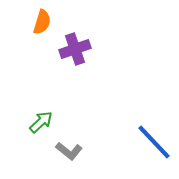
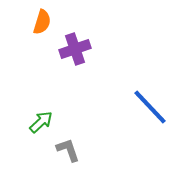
blue line: moved 4 px left, 35 px up
gray L-shape: moved 1 px left, 1 px up; rotated 148 degrees counterclockwise
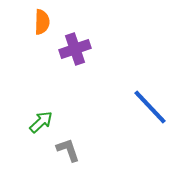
orange semicircle: rotated 15 degrees counterclockwise
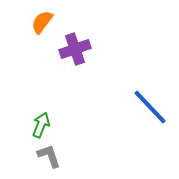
orange semicircle: rotated 145 degrees counterclockwise
green arrow: moved 3 px down; rotated 25 degrees counterclockwise
gray L-shape: moved 19 px left, 6 px down
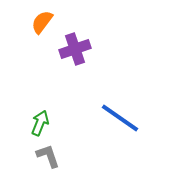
blue line: moved 30 px left, 11 px down; rotated 12 degrees counterclockwise
green arrow: moved 1 px left, 2 px up
gray L-shape: moved 1 px left
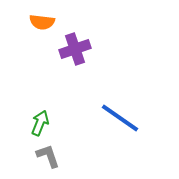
orange semicircle: rotated 120 degrees counterclockwise
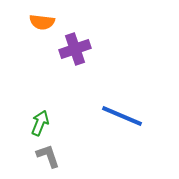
blue line: moved 2 px right, 2 px up; rotated 12 degrees counterclockwise
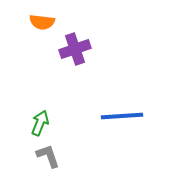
blue line: rotated 27 degrees counterclockwise
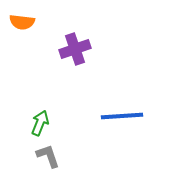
orange semicircle: moved 20 px left
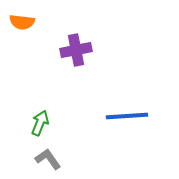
purple cross: moved 1 px right, 1 px down; rotated 8 degrees clockwise
blue line: moved 5 px right
gray L-shape: moved 3 px down; rotated 16 degrees counterclockwise
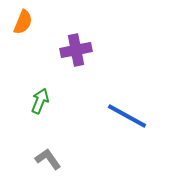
orange semicircle: moved 1 px right; rotated 75 degrees counterclockwise
blue line: rotated 33 degrees clockwise
green arrow: moved 22 px up
